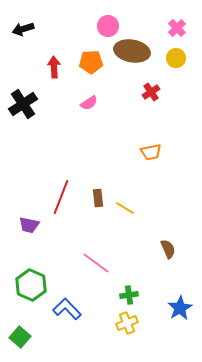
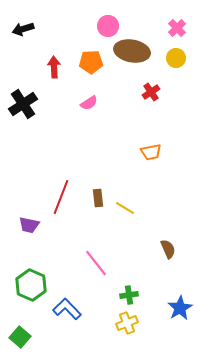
pink line: rotated 16 degrees clockwise
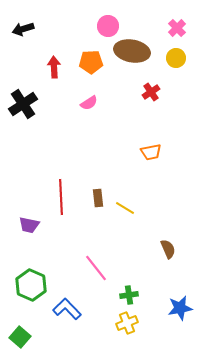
red line: rotated 24 degrees counterclockwise
pink line: moved 5 px down
blue star: rotated 20 degrees clockwise
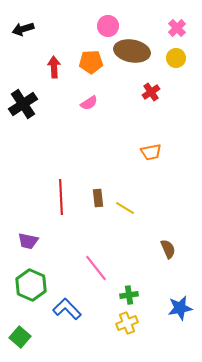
purple trapezoid: moved 1 px left, 16 px down
